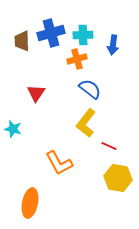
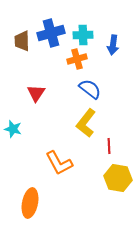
red line: rotated 63 degrees clockwise
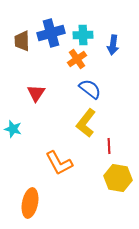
orange cross: rotated 18 degrees counterclockwise
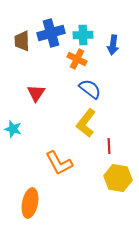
orange cross: rotated 30 degrees counterclockwise
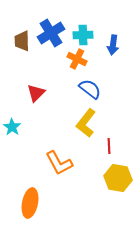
blue cross: rotated 16 degrees counterclockwise
red triangle: rotated 12 degrees clockwise
cyan star: moved 1 px left, 2 px up; rotated 18 degrees clockwise
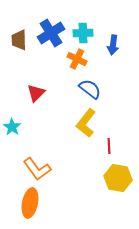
cyan cross: moved 2 px up
brown trapezoid: moved 3 px left, 1 px up
orange L-shape: moved 22 px left, 6 px down; rotated 8 degrees counterclockwise
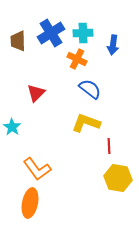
brown trapezoid: moved 1 px left, 1 px down
yellow L-shape: rotated 72 degrees clockwise
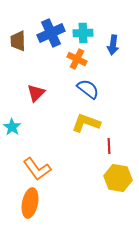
blue cross: rotated 8 degrees clockwise
blue semicircle: moved 2 px left
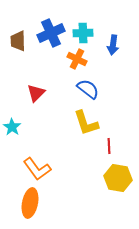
yellow L-shape: rotated 128 degrees counterclockwise
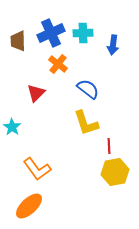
orange cross: moved 19 px left, 5 px down; rotated 12 degrees clockwise
yellow hexagon: moved 3 px left, 6 px up; rotated 20 degrees counterclockwise
orange ellipse: moved 1 px left, 3 px down; rotated 36 degrees clockwise
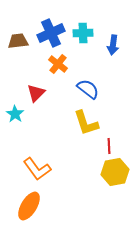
brown trapezoid: rotated 85 degrees clockwise
cyan star: moved 3 px right, 13 px up
orange ellipse: rotated 16 degrees counterclockwise
